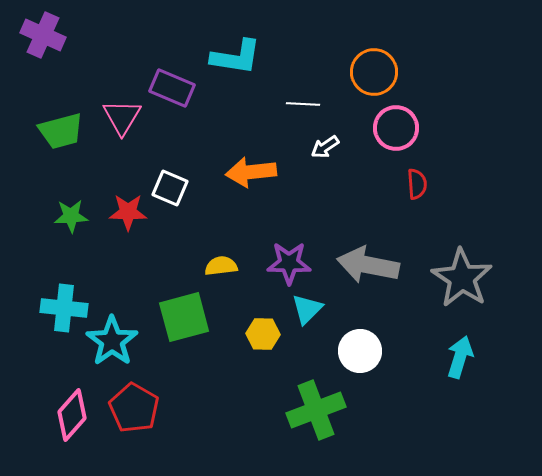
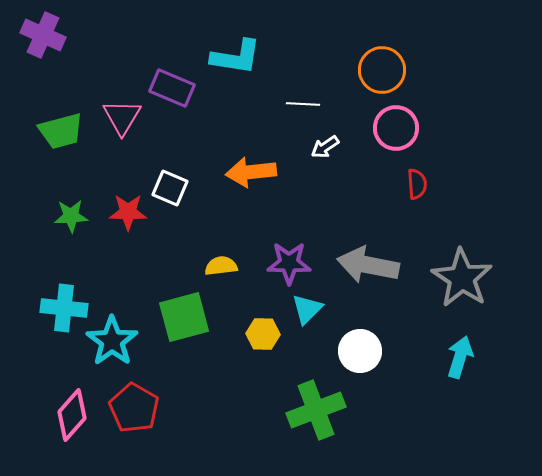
orange circle: moved 8 px right, 2 px up
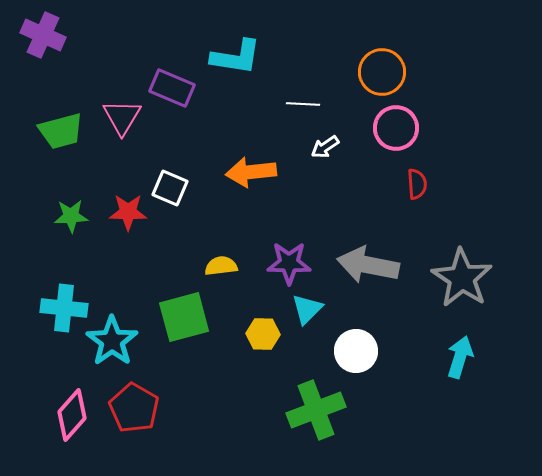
orange circle: moved 2 px down
white circle: moved 4 px left
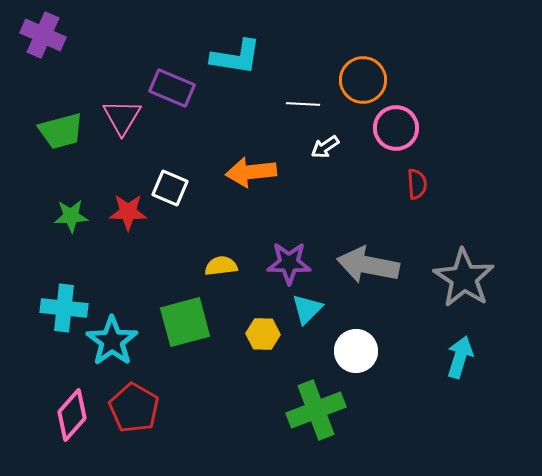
orange circle: moved 19 px left, 8 px down
gray star: moved 2 px right
green square: moved 1 px right, 5 px down
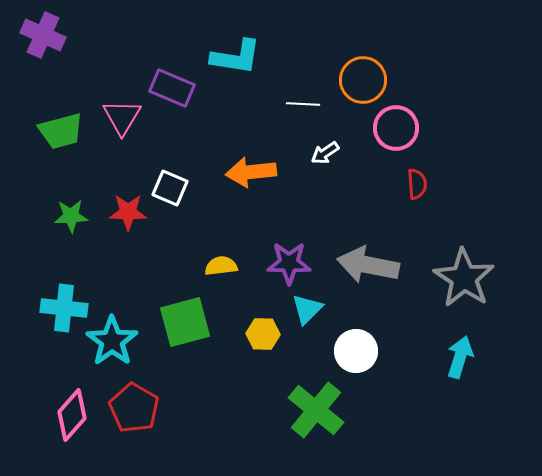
white arrow: moved 6 px down
green cross: rotated 30 degrees counterclockwise
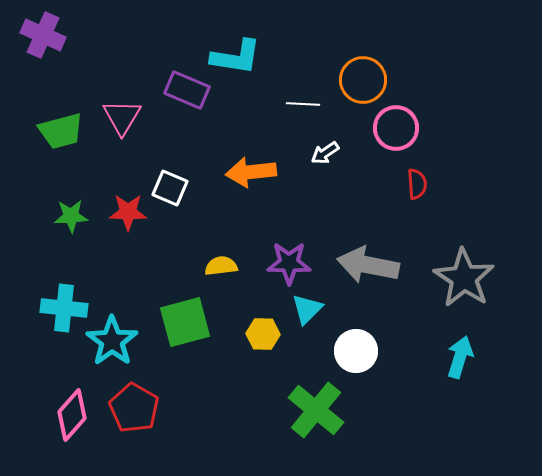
purple rectangle: moved 15 px right, 2 px down
